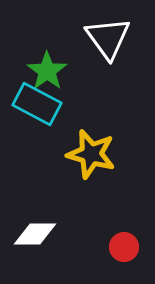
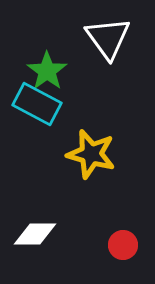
red circle: moved 1 px left, 2 px up
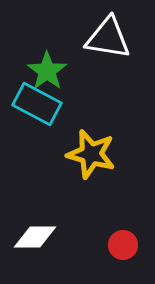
white triangle: rotated 45 degrees counterclockwise
white diamond: moved 3 px down
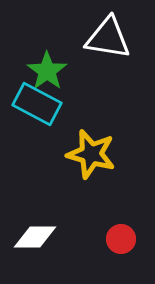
red circle: moved 2 px left, 6 px up
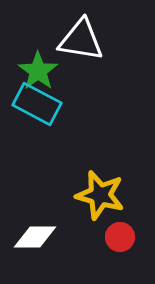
white triangle: moved 27 px left, 2 px down
green star: moved 9 px left
yellow star: moved 9 px right, 41 px down
red circle: moved 1 px left, 2 px up
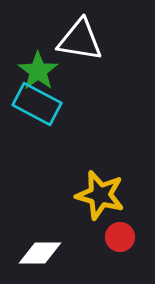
white triangle: moved 1 px left
white diamond: moved 5 px right, 16 px down
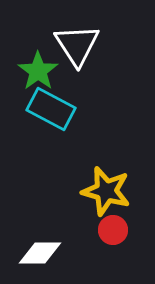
white triangle: moved 3 px left, 5 px down; rotated 48 degrees clockwise
cyan rectangle: moved 14 px right, 5 px down
yellow star: moved 6 px right, 4 px up
red circle: moved 7 px left, 7 px up
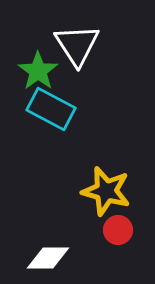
red circle: moved 5 px right
white diamond: moved 8 px right, 5 px down
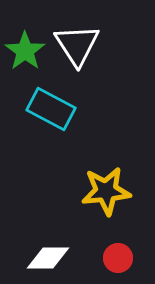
green star: moved 13 px left, 20 px up
yellow star: rotated 21 degrees counterclockwise
red circle: moved 28 px down
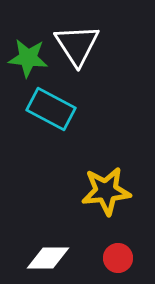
green star: moved 3 px right, 7 px down; rotated 30 degrees counterclockwise
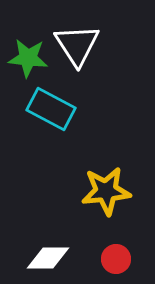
red circle: moved 2 px left, 1 px down
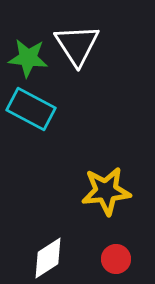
cyan rectangle: moved 20 px left
white diamond: rotated 33 degrees counterclockwise
